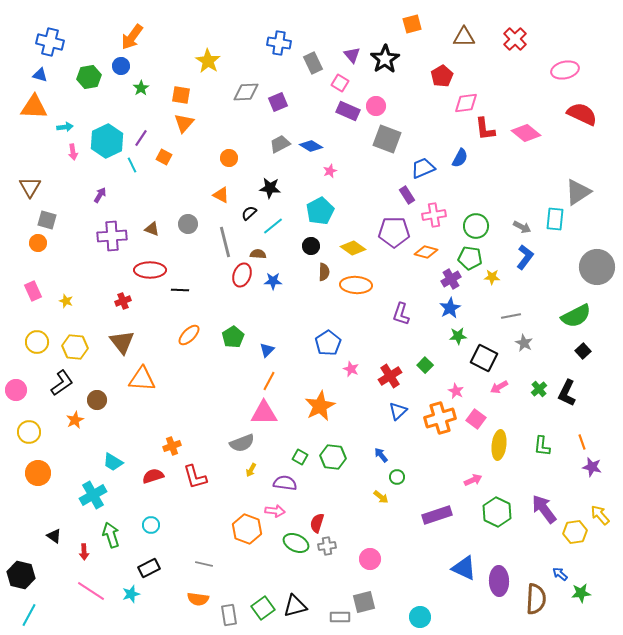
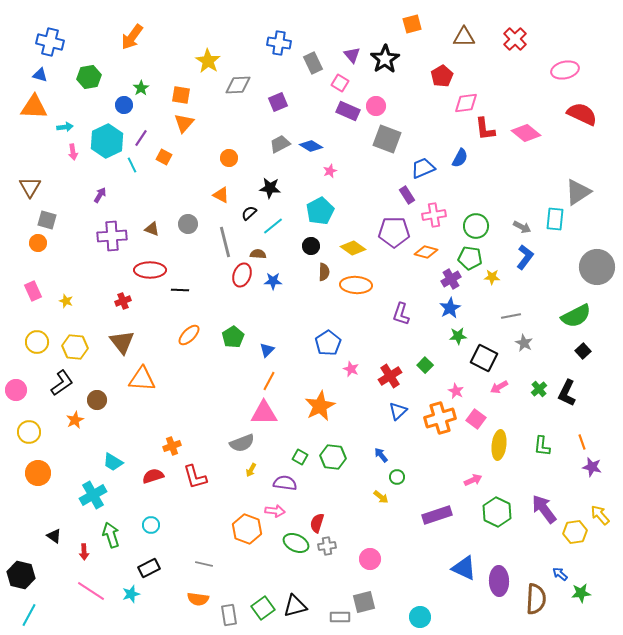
blue circle at (121, 66): moved 3 px right, 39 px down
gray diamond at (246, 92): moved 8 px left, 7 px up
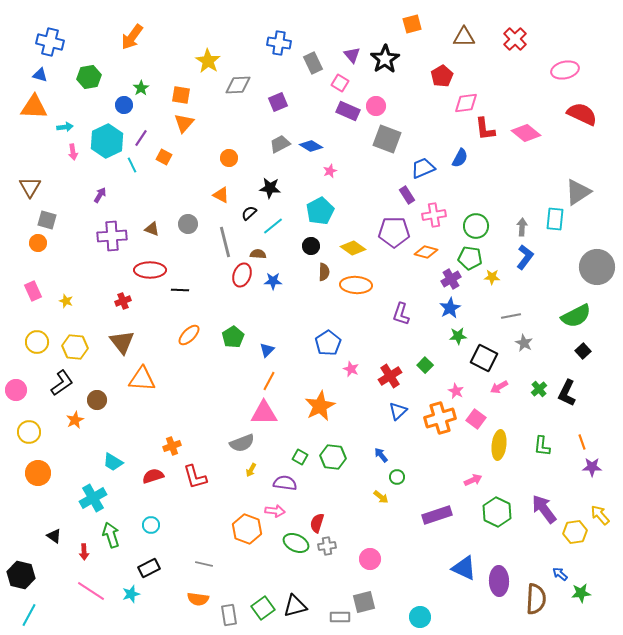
gray arrow at (522, 227): rotated 114 degrees counterclockwise
purple star at (592, 467): rotated 12 degrees counterclockwise
cyan cross at (93, 495): moved 3 px down
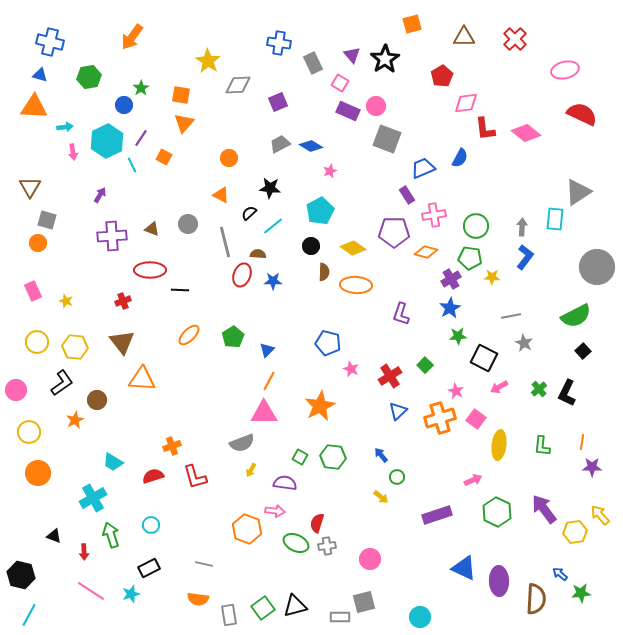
blue pentagon at (328, 343): rotated 25 degrees counterclockwise
orange line at (582, 442): rotated 28 degrees clockwise
black triangle at (54, 536): rotated 14 degrees counterclockwise
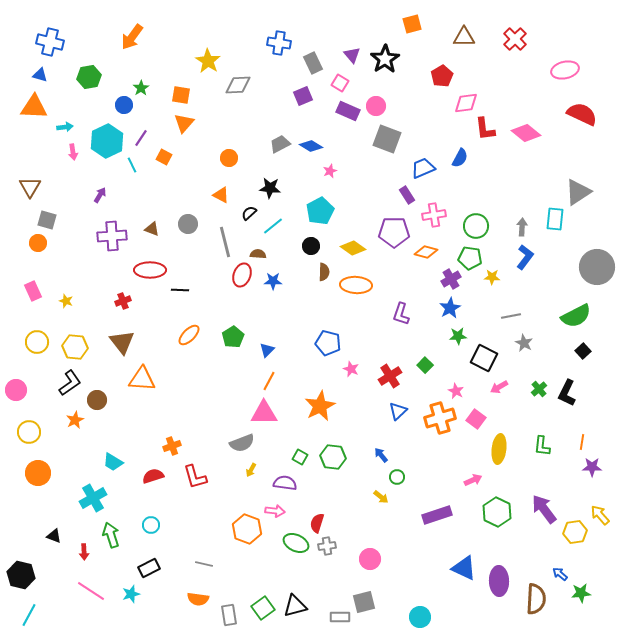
purple square at (278, 102): moved 25 px right, 6 px up
black L-shape at (62, 383): moved 8 px right
yellow ellipse at (499, 445): moved 4 px down
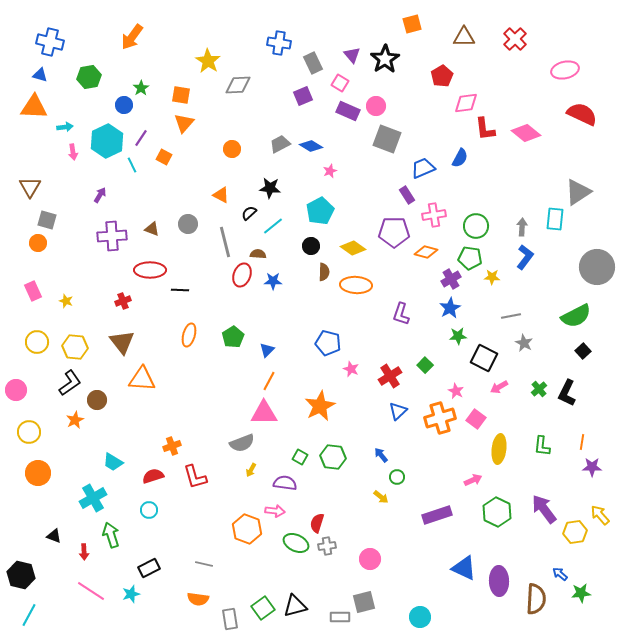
orange circle at (229, 158): moved 3 px right, 9 px up
orange ellipse at (189, 335): rotated 30 degrees counterclockwise
cyan circle at (151, 525): moved 2 px left, 15 px up
gray rectangle at (229, 615): moved 1 px right, 4 px down
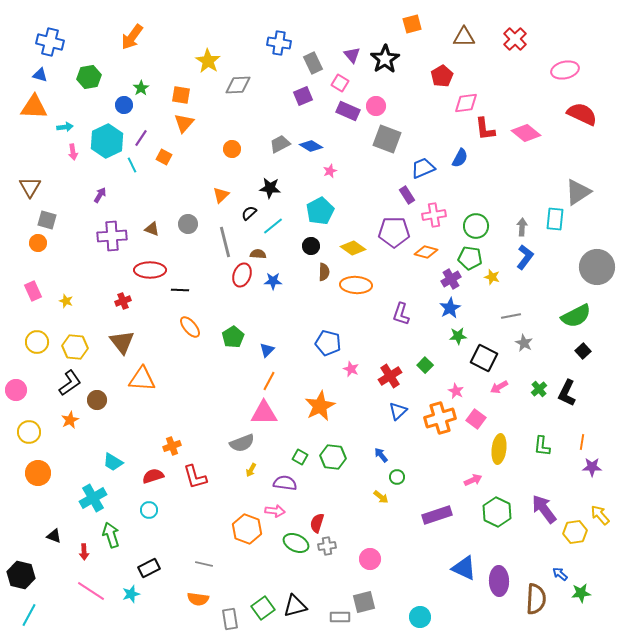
orange triangle at (221, 195): rotated 48 degrees clockwise
yellow star at (492, 277): rotated 14 degrees clockwise
orange ellipse at (189, 335): moved 1 px right, 8 px up; rotated 55 degrees counterclockwise
orange star at (75, 420): moved 5 px left
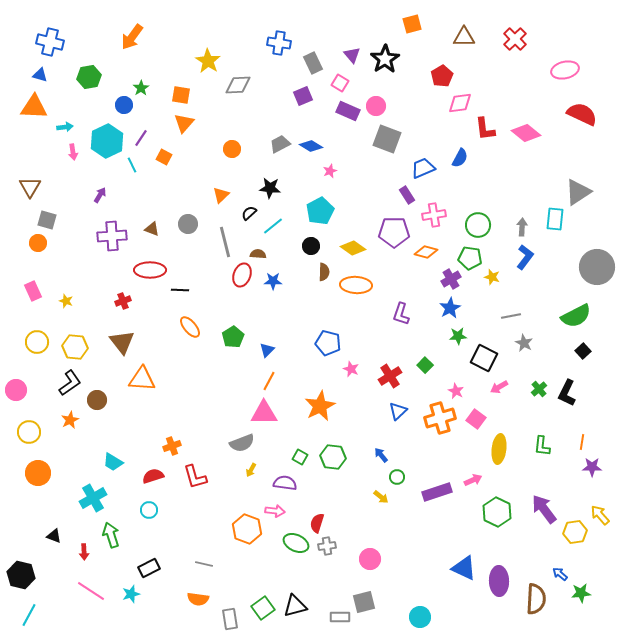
pink diamond at (466, 103): moved 6 px left
green circle at (476, 226): moved 2 px right, 1 px up
purple rectangle at (437, 515): moved 23 px up
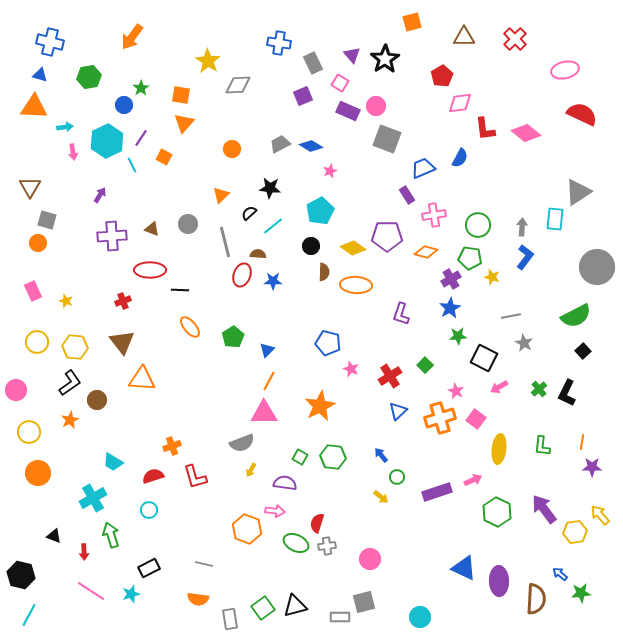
orange square at (412, 24): moved 2 px up
purple pentagon at (394, 232): moved 7 px left, 4 px down
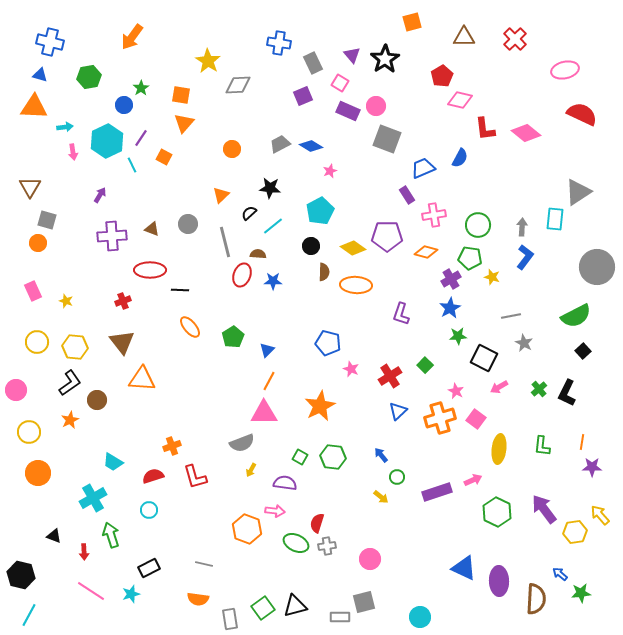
pink diamond at (460, 103): moved 3 px up; rotated 20 degrees clockwise
